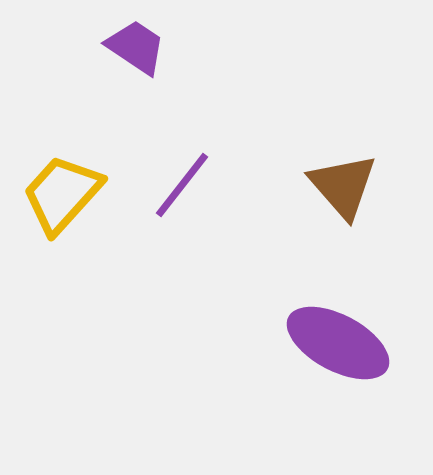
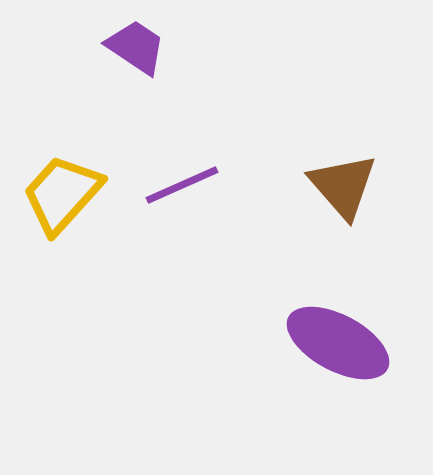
purple line: rotated 28 degrees clockwise
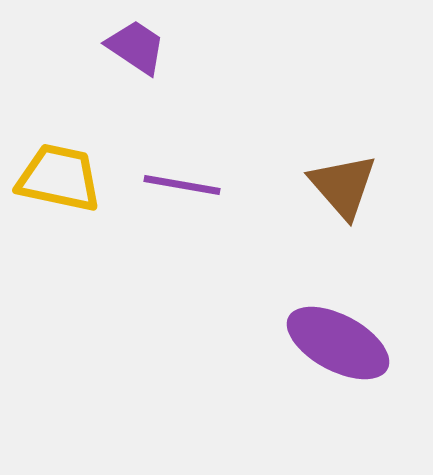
purple line: rotated 34 degrees clockwise
yellow trapezoid: moved 3 px left, 16 px up; rotated 60 degrees clockwise
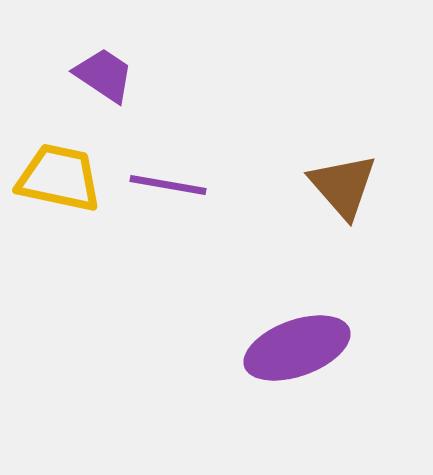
purple trapezoid: moved 32 px left, 28 px down
purple line: moved 14 px left
purple ellipse: moved 41 px left, 5 px down; rotated 48 degrees counterclockwise
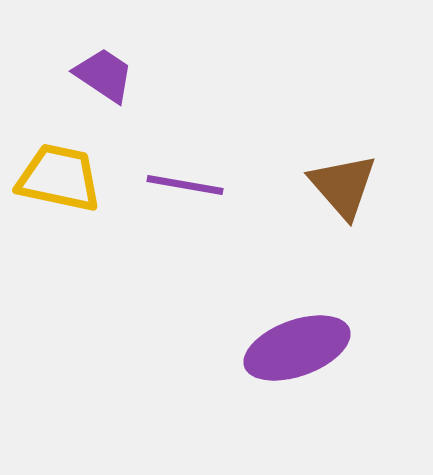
purple line: moved 17 px right
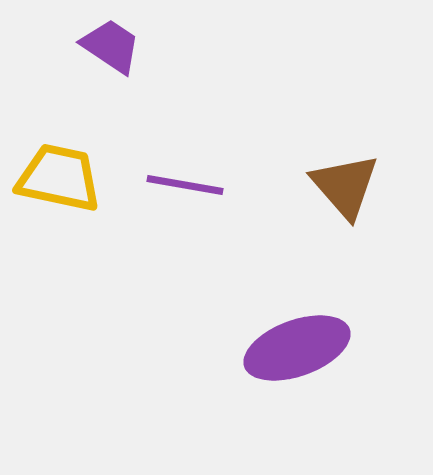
purple trapezoid: moved 7 px right, 29 px up
brown triangle: moved 2 px right
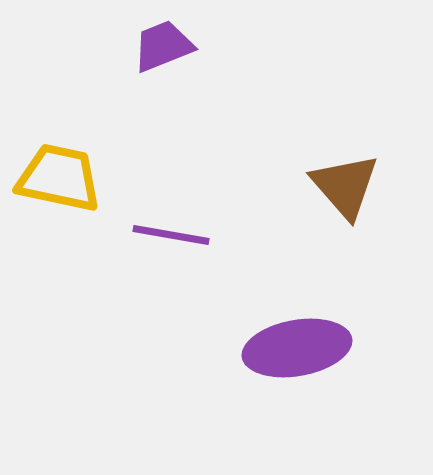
purple trapezoid: moved 52 px right; rotated 56 degrees counterclockwise
purple line: moved 14 px left, 50 px down
purple ellipse: rotated 10 degrees clockwise
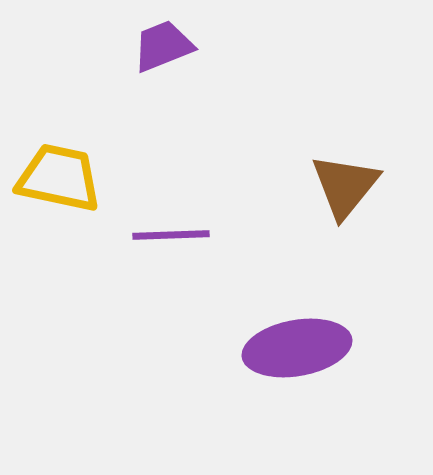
brown triangle: rotated 20 degrees clockwise
purple line: rotated 12 degrees counterclockwise
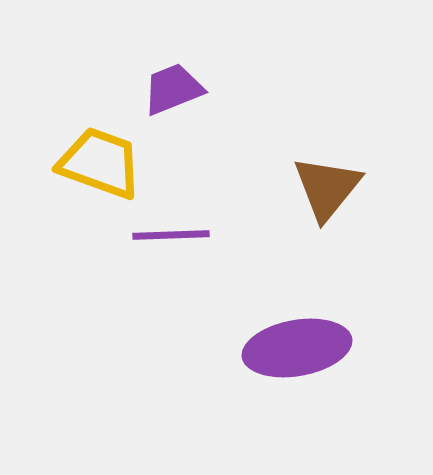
purple trapezoid: moved 10 px right, 43 px down
yellow trapezoid: moved 41 px right, 15 px up; rotated 8 degrees clockwise
brown triangle: moved 18 px left, 2 px down
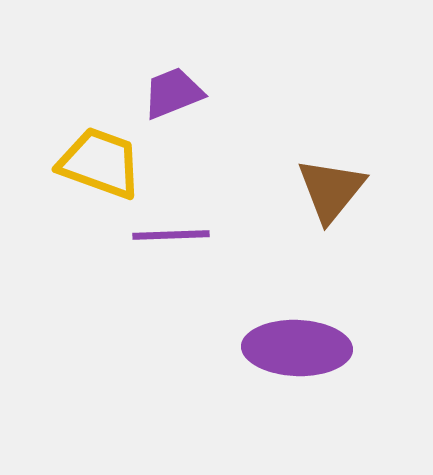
purple trapezoid: moved 4 px down
brown triangle: moved 4 px right, 2 px down
purple ellipse: rotated 12 degrees clockwise
